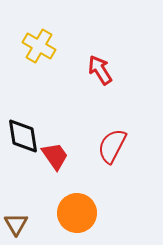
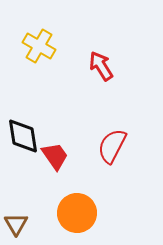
red arrow: moved 1 px right, 4 px up
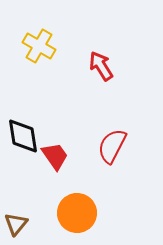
brown triangle: rotated 10 degrees clockwise
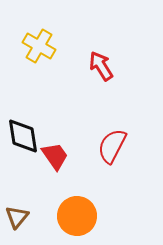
orange circle: moved 3 px down
brown triangle: moved 1 px right, 7 px up
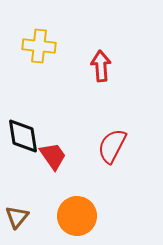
yellow cross: rotated 24 degrees counterclockwise
red arrow: rotated 28 degrees clockwise
red trapezoid: moved 2 px left
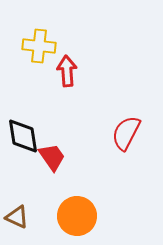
red arrow: moved 34 px left, 5 px down
red semicircle: moved 14 px right, 13 px up
red trapezoid: moved 1 px left, 1 px down
brown triangle: rotated 45 degrees counterclockwise
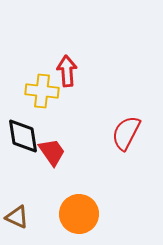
yellow cross: moved 3 px right, 45 px down
red trapezoid: moved 5 px up
orange circle: moved 2 px right, 2 px up
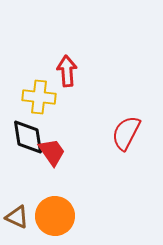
yellow cross: moved 3 px left, 6 px down
black diamond: moved 5 px right, 1 px down
orange circle: moved 24 px left, 2 px down
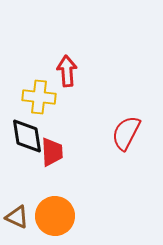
black diamond: moved 1 px left, 1 px up
red trapezoid: rotated 32 degrees clockwise
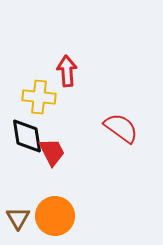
red semicircle: moved 5 px left, 5 px up; rotated 99 degrees clockwise
red trapezoid: rotated 24 degrees counterclockwise
brown triangle: moved 1 px right, 1 px down; rotated 35 degrees clockwise
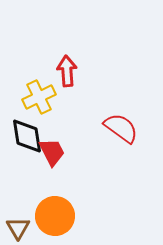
yellow cross: rotated 32 degrees counterclockwise
brown triangle: moved 10 px down
